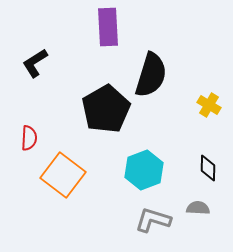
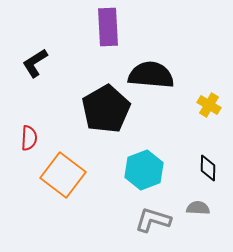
black semicircle: rotated 102 degrees counterclockwise
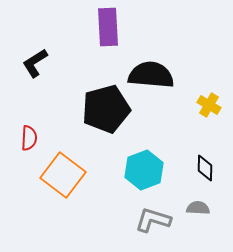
black pentagon: rotated 15 degrees clockwise
black diamond: moved 3 px left
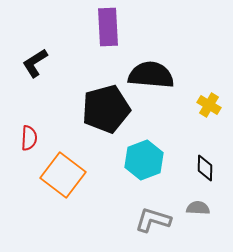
cyan hexagon: moved 10 px up
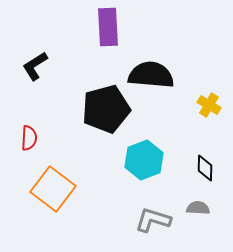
black L-shape: moved 3 px down
orange square: moved 10 px left, 14 px down
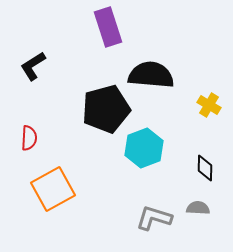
purple rectangle: rotated 15 degrees counterclockwise
black L-shape: moved 2 px left
cyan hexagon: moved 12 px up
orange square: rotated 24 degrees clockwise
gray L-shape: moved 1 px right, 2 px up
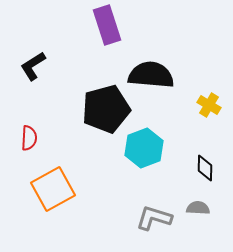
purple rectangle: moved 1 px left, 2 px up
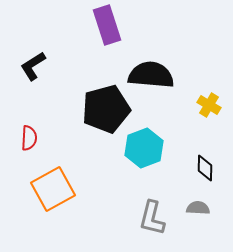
gray L-shape: moved 2 px left; rotated 93 degrees counterclockwise
